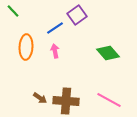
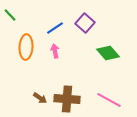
green line: moved 3 px left, 4 px down
purple square: moved 8 px right, 8 px down; rotated 12 degrees counterclockwise
brown cross: moved 1 px right, 2 px up
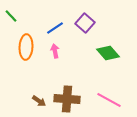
green line: moved 1 px right, 1 px down
brown arrow: moved 1 px left, 3 px down
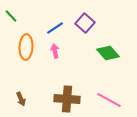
brown arrow: moved 18 px left, 2 px up; rotated 32 degrees clockwise
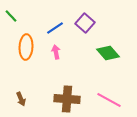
pink arrow: moved 1 px right, 1 px down
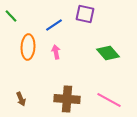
purple square: moved 9 px up; rotated 30 degrees counterclockwise
blue line: moved 1 px left, 3 px up
orange ellipse: moved 2 px right
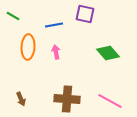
green line: moved 2 px right; rotated 16 degrees counterclockwise
blue line: rotated 24 degrees clockwise
pink line: moved 1 px right, 1 px down
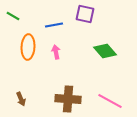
green diamond: moved 3 px left, 2 px up
brown cross: moved 1 px right
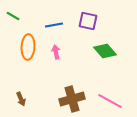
purple square: moved 3 px right, 7 px down
brown cross: moved 4 px right; rotated 20 degrees counterclockwise
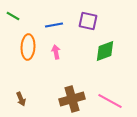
green diamond: rotated 70 degrees counterclockwise
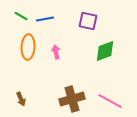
green line: moved 8 px right
blue line: moved 9 px left, 6 px up
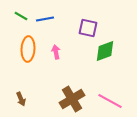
purple square: moved 7 px down
orange ellipse: moved 2 px down
brown cross: rotated 15 degrees counterclockwise
